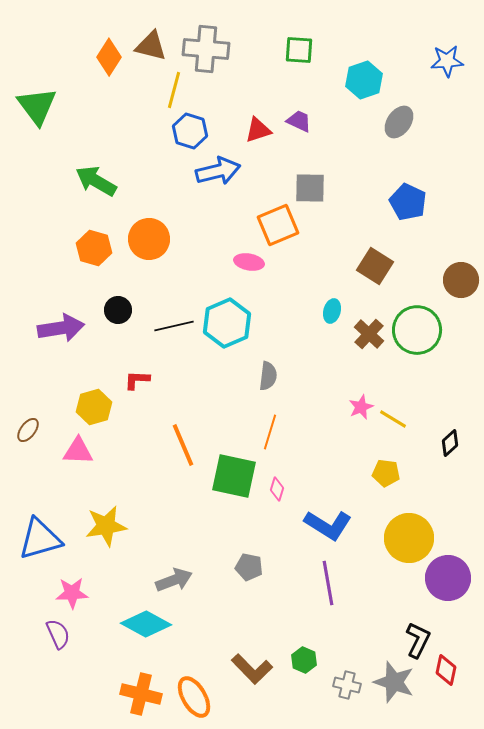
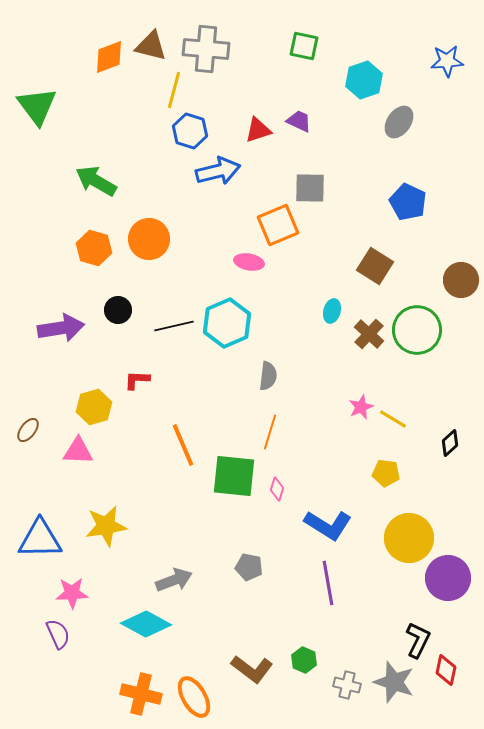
green square at (299, 50): moved 5 px right, 4 px up; rotated 8 degrees clockwise
orange diamond at (109, 57): rotated 36 degrees clockwise
green square at (234, 476): rotated 6 degrees counterclockwise
blue triangle at (40, 539): rotated 15 degrees clockwise
brown L-shape at (252, 669): rotated 9 degrees counterclockwise
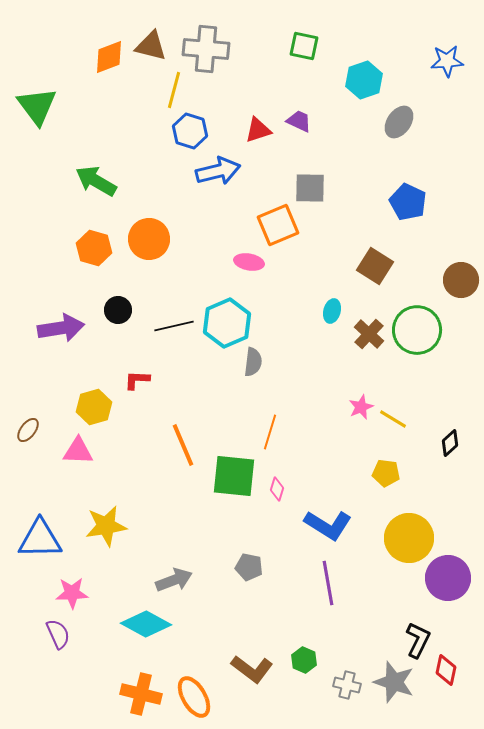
gray semicircle at (268, 376): moved 15 px left, 14 px up
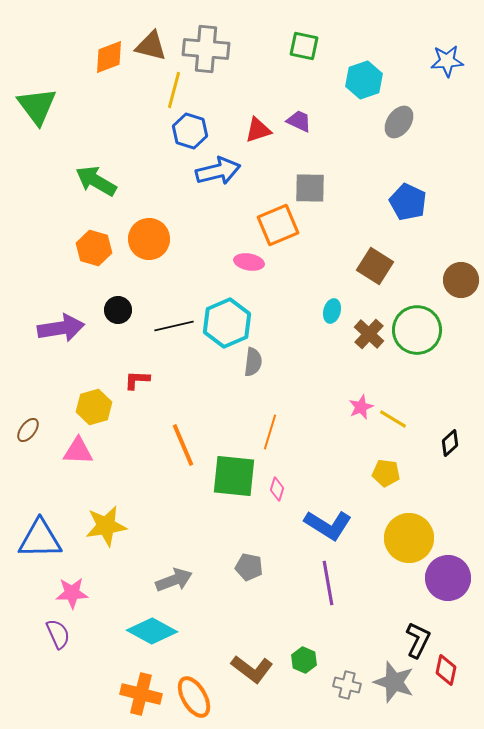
cyan diamond at (146, 624): moved 6 px right, 7 px down
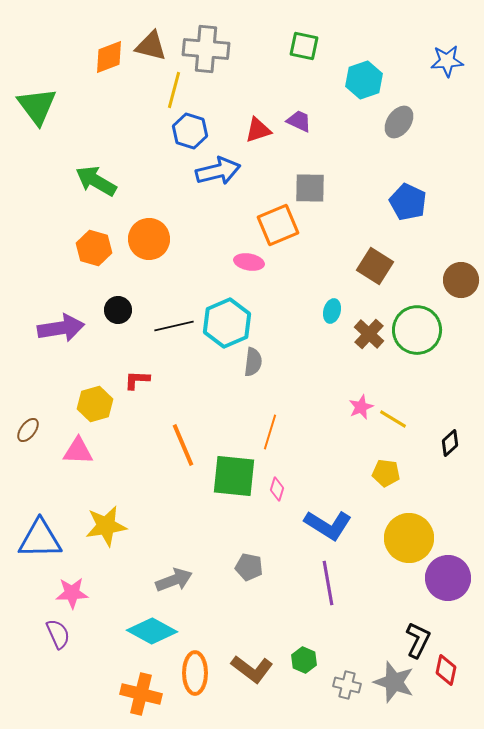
yellow hexagon at (94, 407): moved 1 px right, 3 px up
orange ellipse at (194, 697): moved 1 px right, 24 px up; rotated 30 degrees clockwise
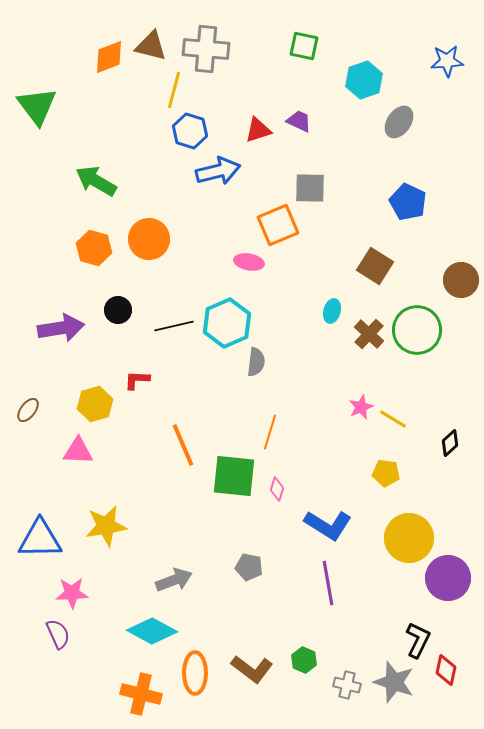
gray semicircle at (253, 362): moved 3 px right
brown ellipse at (28, 430): moved 20 px up
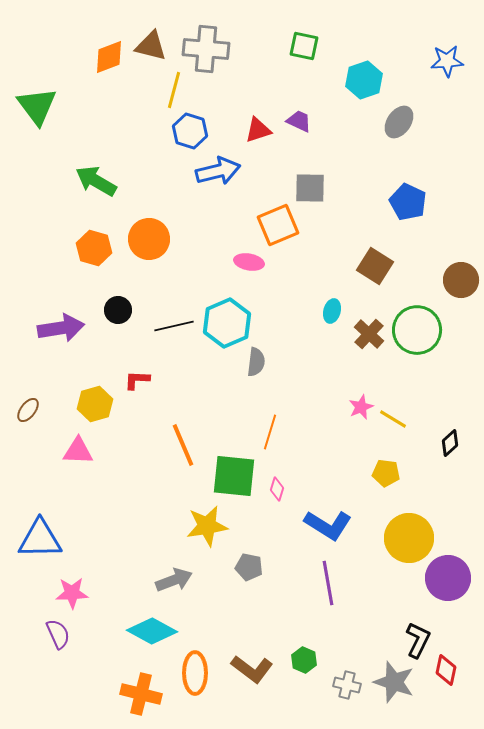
yellow star at (106, 526): moved 101 px right
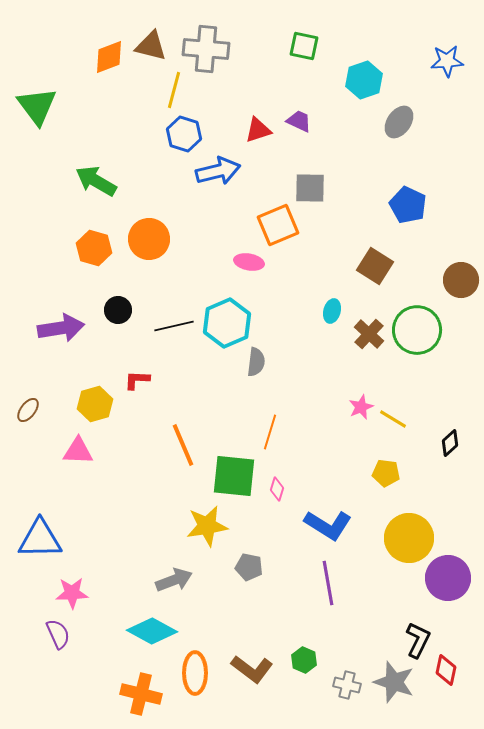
blue hexagon at (190, 131): moved 6 px left, 3 px down
blue pentagon at (408, 202): moved 3 px down
